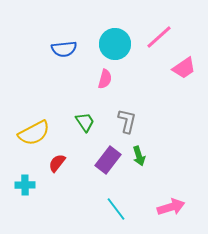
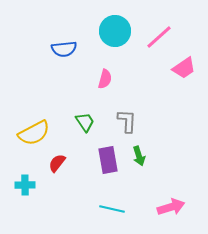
cyan circle: moved 13 px up
gray L-shape: rotated 10 degrees counterclockwise
purple rectangle: rotated 48 degrees counterclockwise
cyan line: moved 4 px left; rotated 40 degrees counterclockwise
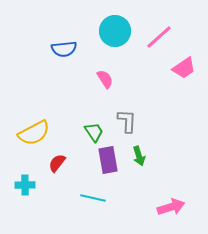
pink semicircle: rotated 48 degrees counterclockwise
green trapezoid: moved 9 px right, 10 px down
cyan line: moved 19 px left, 11 px up
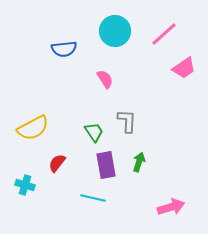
pink line: moved 5 px right, 3 px up
yellow semicircle: moved 1 px left, 5 px up
green arrow: moved 6 px down; rotated 144 degrees counterclockwise
purple rectangle: moved 2 px left, 5 px down
cyan cross: rotated 18 degrees clockwise
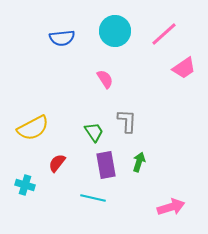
blue semicircle: moved 2 px left, 11 px up
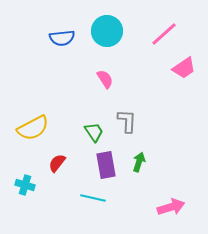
cyan circle: moved 8 px left
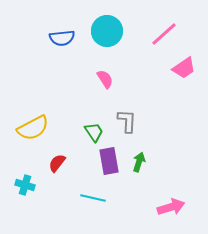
purple rectangle: moved 3 px right, 4 px up
